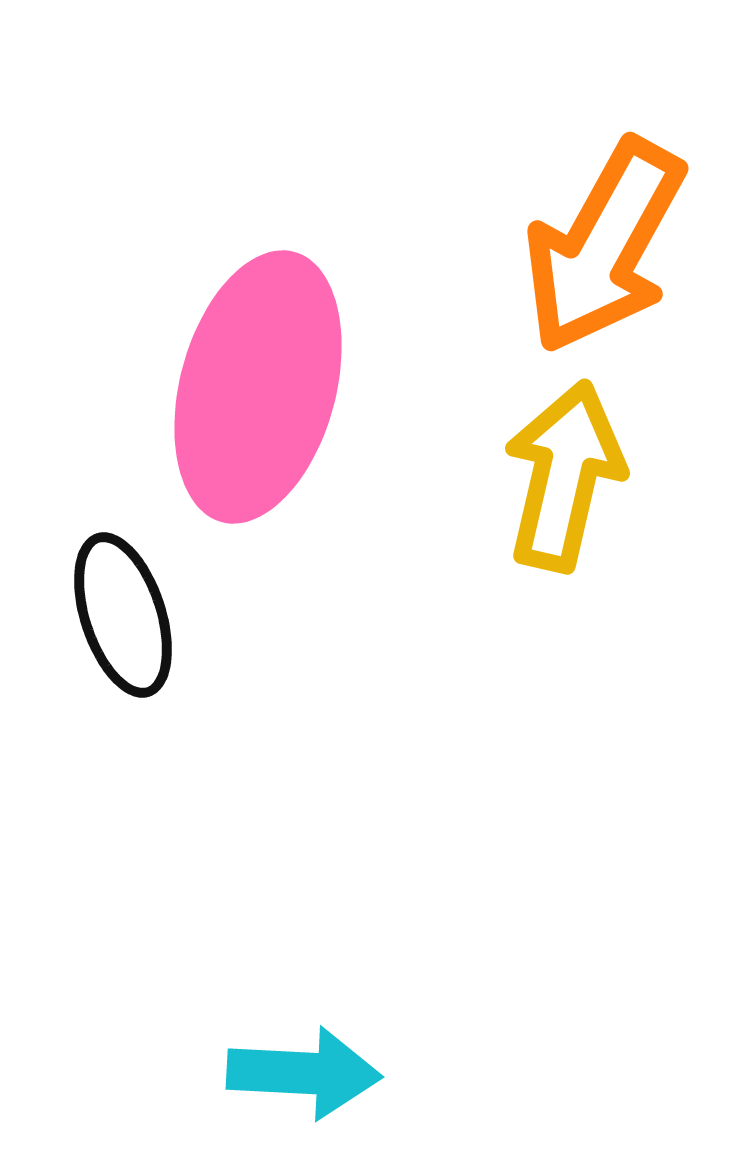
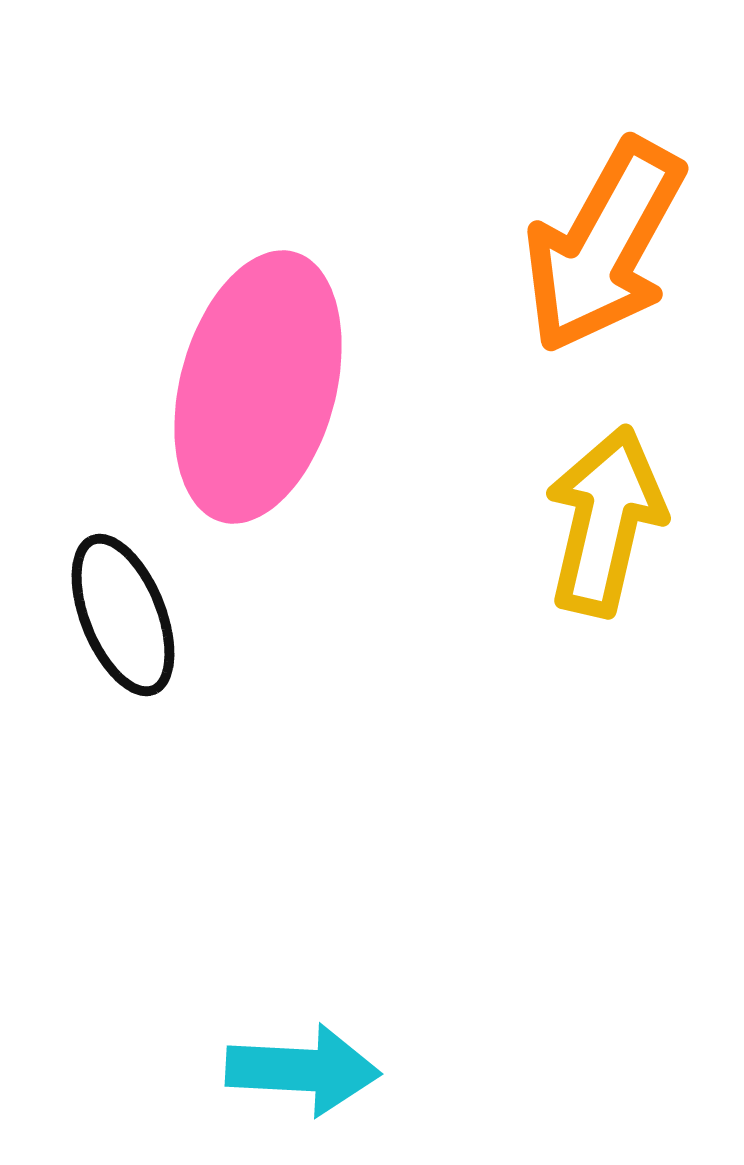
yellow arrow: moved 41 px right, 45 px down
black ellipse: rotated 4 degrees counterclockwise
cyan arrow: moved 1 px left, 3 px up
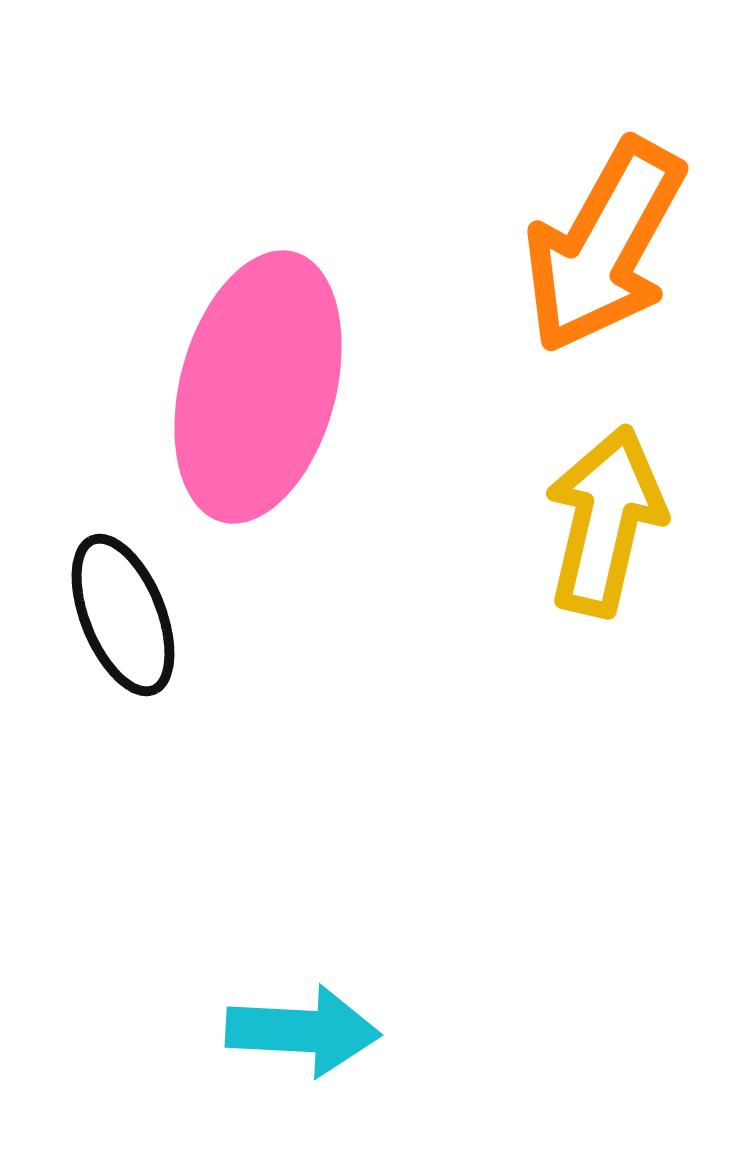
cyan arrow: moved 39 px up
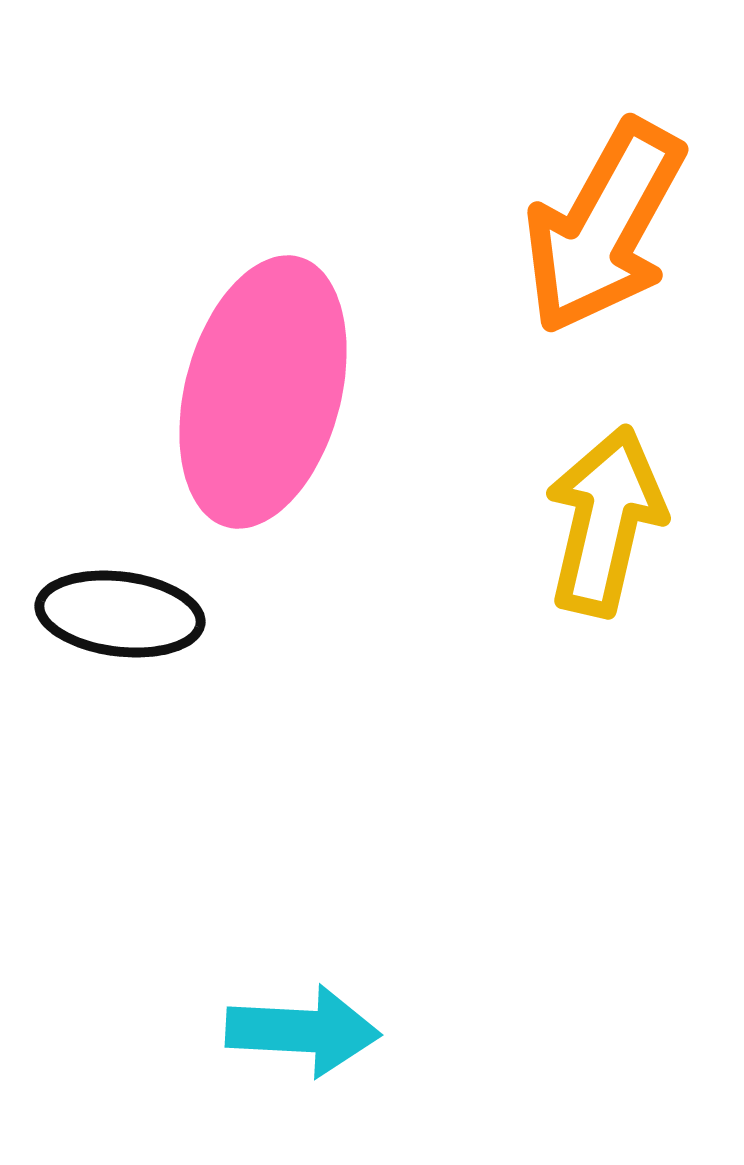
orange arrow: moved 19 px up
pink ellipse: moved 5 px right, 5 px down
black ellipse: moved 3 px left, 1 px up; rotated 61 degrees counterclockwise
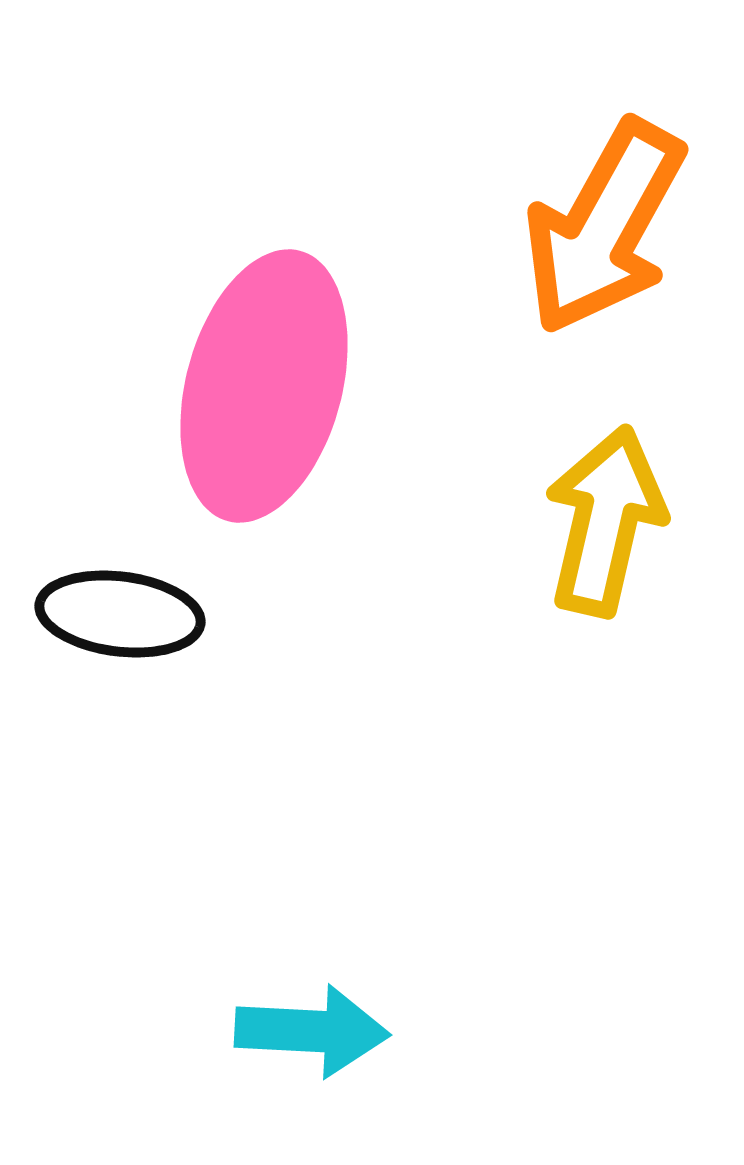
pink ellipse: moved 1 px right, 6 px up
cyan arrow: moved 9 px right
